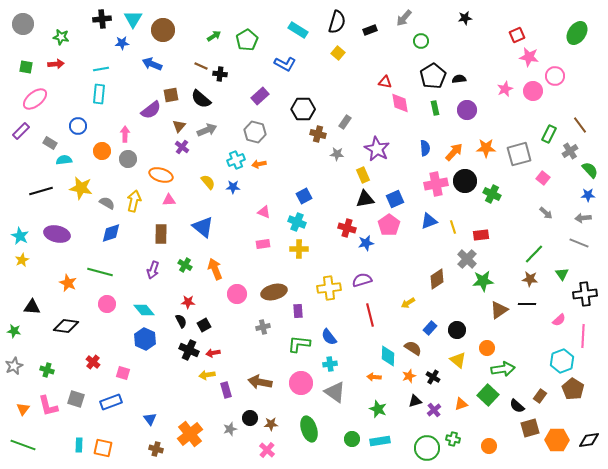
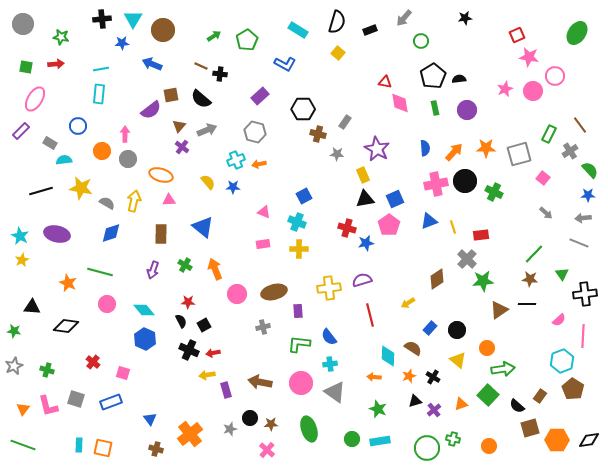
pink ellipse at (35, 99): rotated 20 degrees counterclockwise
green cross at (492, 194): moved 2 px right, 2 px up
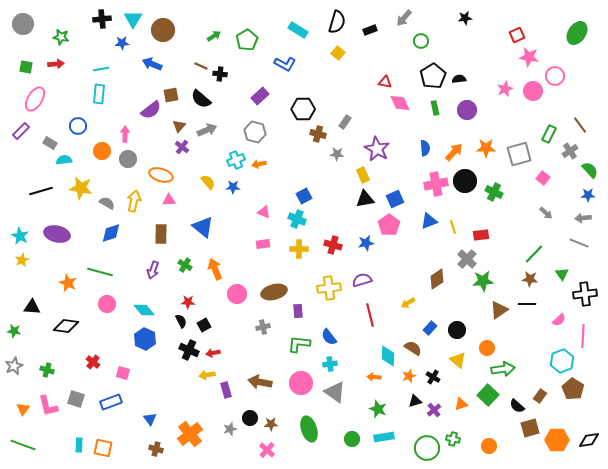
pink diamond at (400, 103): rotated 15 degrees counterclockwise
cyan cross at (297, 222): moved 3 px up
red cross at (347, 228): moved 14 px left, 17 px down
cyan rectangle at (380, 441): moved 4 px right, 4 px up
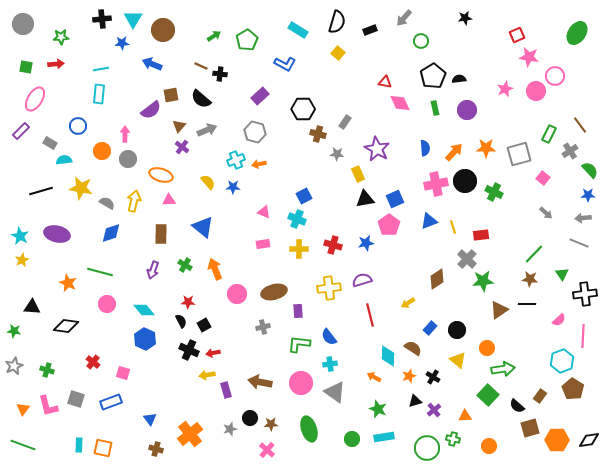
green star at (61, 37): rotated 14 degrees counterclockwise
pink circle at (533, 91): moved 3 px right
yellow rectangle at (363, 175): moved 5 px left, 1 px up
orange arrow at (374, 377): rotated 24 degrees clockwise
orange triangle at (461, 404): moved 4 px right, 12 px down; rotated 16 degrees clockwise
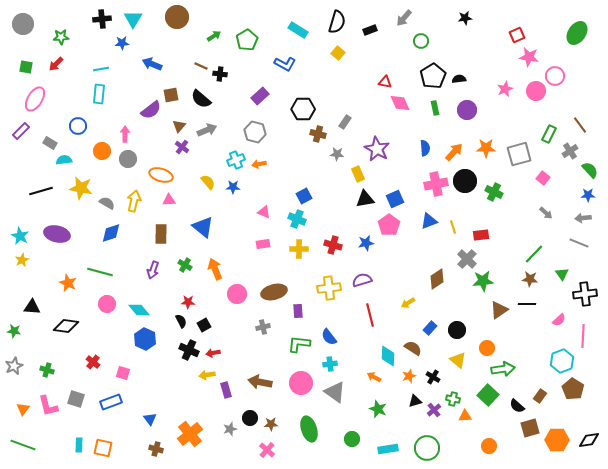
brown circle at (163, 30): moved 14 px right, 13 px up
red arrow at (56, 64): rotated 140 degrees clockwise
cyan diamond at (144, 310): moved 5 px left
cyan rectangle at (384, 437): moved 4 px right, 12 px down
green cross at (453, 439): moved 40 px up
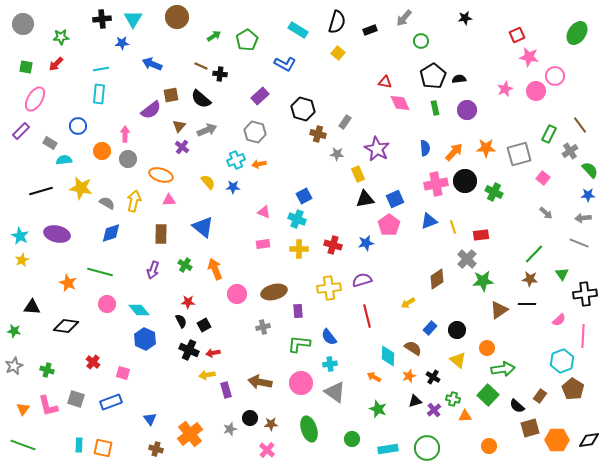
black hexagon at (303, 109): rotated 15 degrees clockwise
red line at (370, 315): moved 3 px left, 1 px down
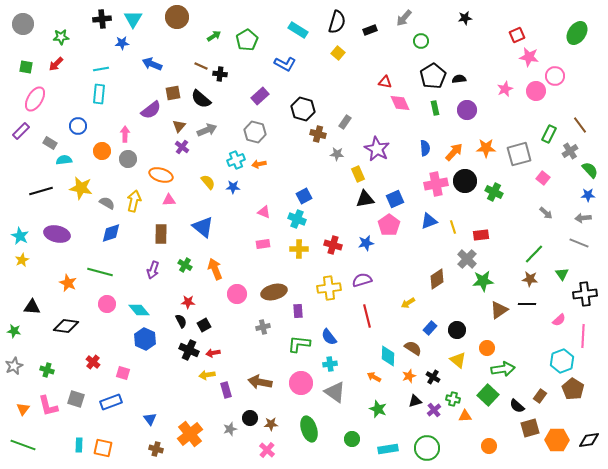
brown square at (171, 95): moved 2 px right, 2 px up
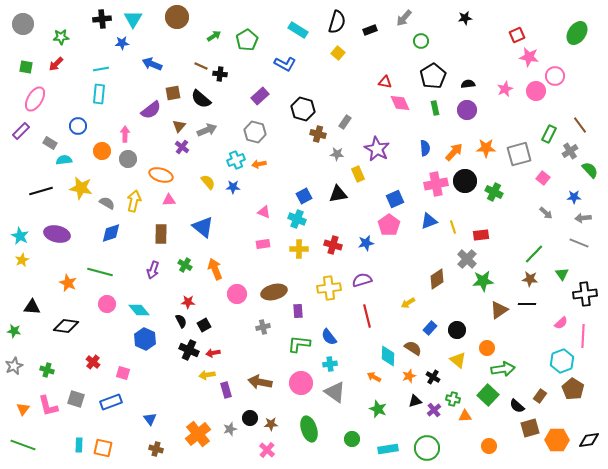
black semicircle at (459, 79): moved 9 px right, 5 px down
blue star at (588, 195): moved 14 px left, 2 px down
black triangle at (365, 199): moved 27 px left, 5 px up
pink semicircle at (559, 320): moved 2 px right, 3 px down
orange cross at (190, 434): moved 8 px right
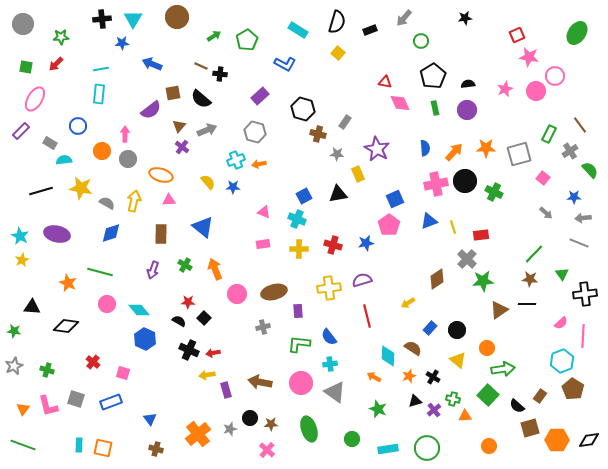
black semicircle at (181, 321): moved 2 px left; rotated 32 degrees counterclockwise
black square at (204, 325): moved 7 px up; rotated 16 degrees counterclockwise
